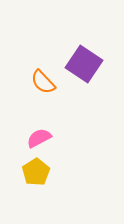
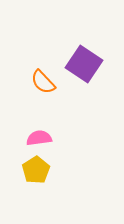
pink semicircle: rotated 20 degrees clockwise
yellow pentagon: moved 2 px up
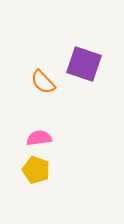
purple square: rotated 15 degrees counterclockwise
yellow pentagon: rotated 20 degrees counterclockwise
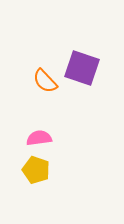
purple square: moved 2 px left, 4 px down
orange semicircle: moved 2 px right, 1 px up
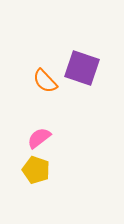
pink semicircle: rotated 30 degrees counterclockwise
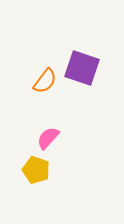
orange semicircle: rotated 100 degrees counterclockwise
pink semicircle: moved 9 px right; rotated 10 degrees counterclockwise
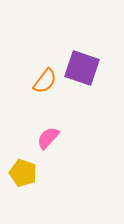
yellow pentagon: moved 13 px left, 3 px down
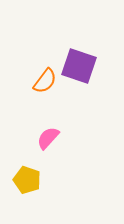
purple square: moved 3 px left, 2 px up
yellow pentagon: moved 4 px right, 7 px down
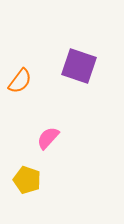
orange semicircle: moved 25 px left
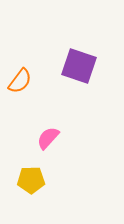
yellow pentagon: moved 4 px right; rotated 20 degrees counterclockwise
